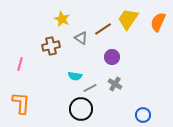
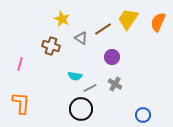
brown cross: rotated 30 degrees clockwise
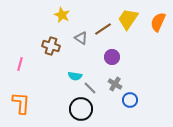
yellow star: moved 4 px up
gray line: rotated 72 degrees clockwise
blue circle: moved 13 px left, 15 px up
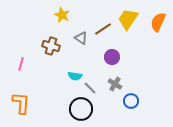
pink line: moved 1 px right
blue circle: moved 1 px right, 1 px down
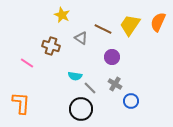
yellow trapezoid: moved 2 px right, 6 px down
brown line: rotated 60 degrees clockwise
pink line: moved 6 px right, 1 px up; rotated 72 degrees counterclockwise
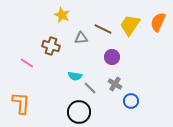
gray triangle: rotated 40 degrees counterclockwise
black circle: moved 2 px left, 3 px down
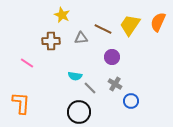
brown cross: moved 5 px up; rotated 18 degrees counterclockwise
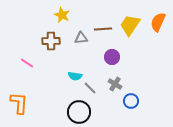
brown line: rotated 30 degrees counterclockwise
orange L-shape: moved 2 px left
